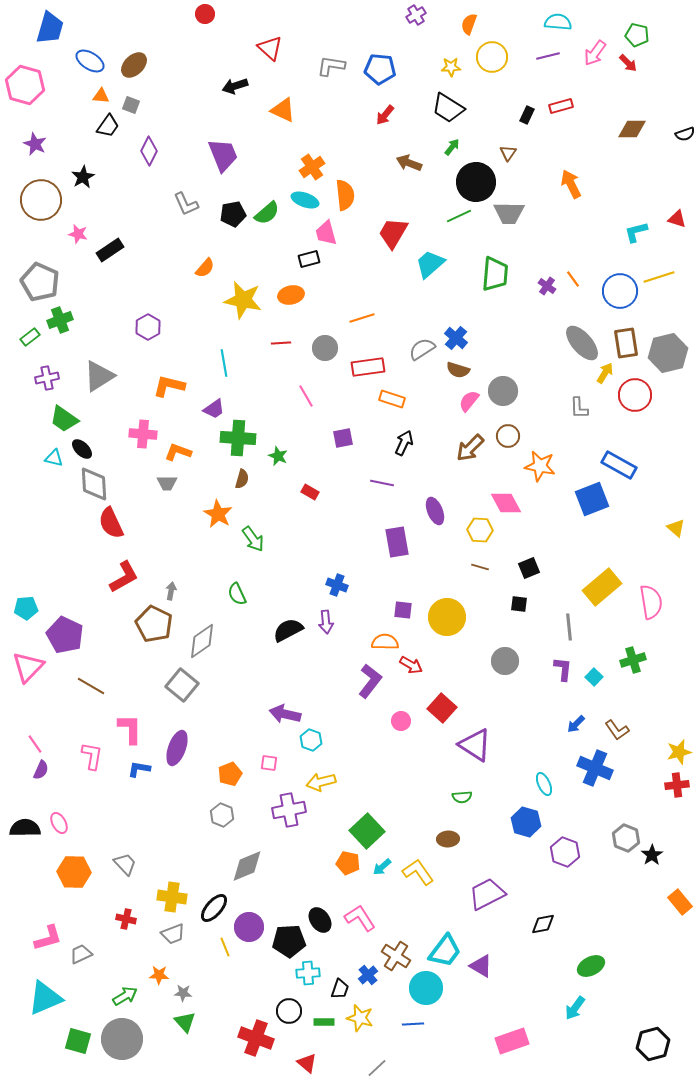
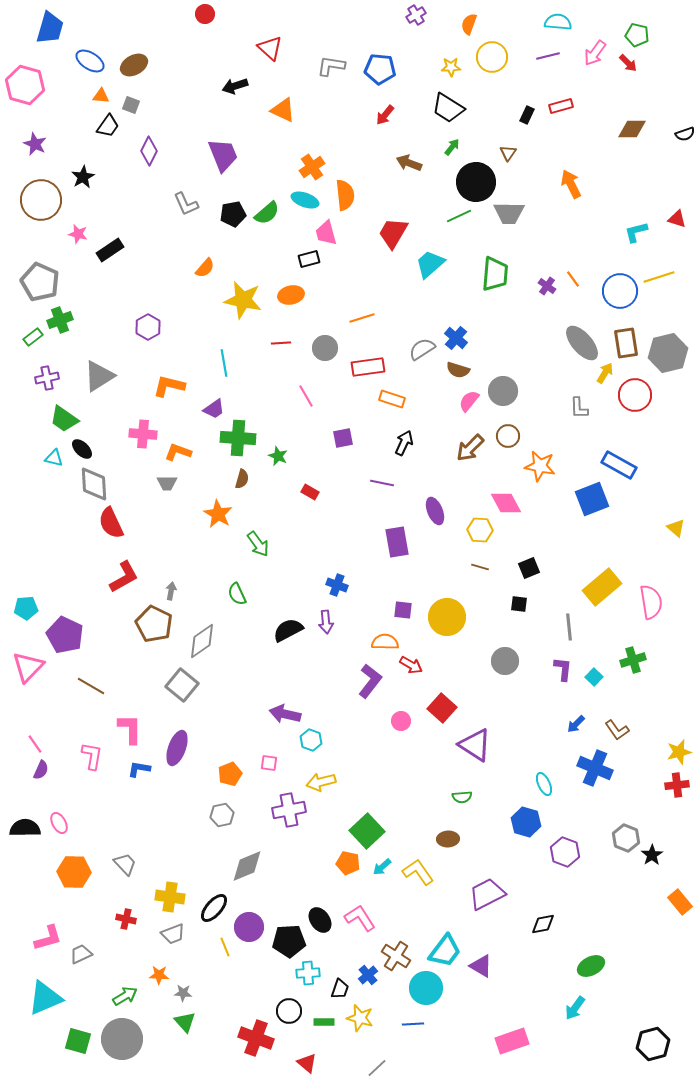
brown ellipse at (134, 65): rotated 16 degrees clockwise
green rectangle at (30, 337): moved 3 px right
green arrow at (253, 539): moved 5 px right, 5 px down
gray hexagon at (222, 815): rotated 25 degrees clockwise
yellow cross at (172, 897): moved 2 px left
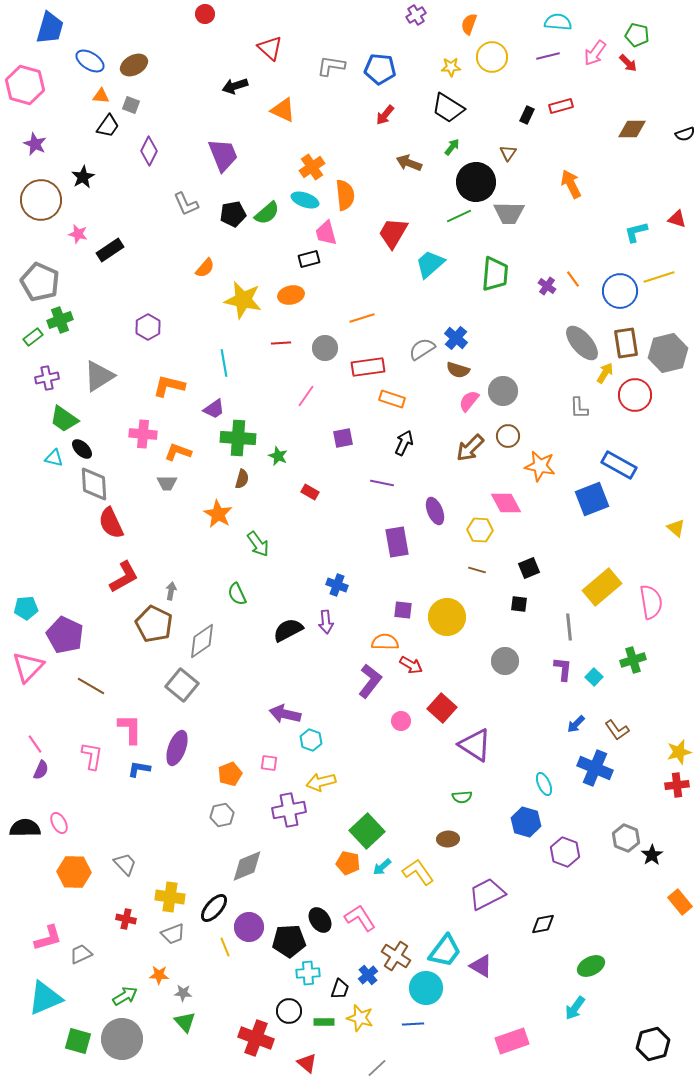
pink line at (306, 396): rotated 65 degrees clockwise
brown line at (480, 567): moved 3 px left, 3 px down
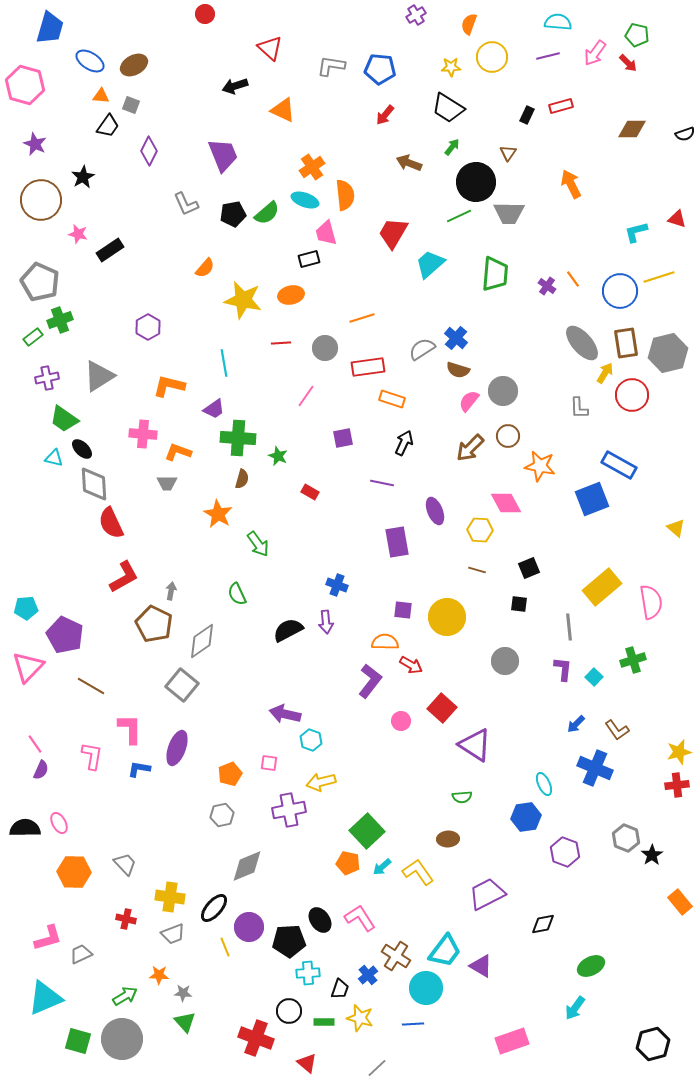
red circle at (635, 395): moved 3 px left
blue hexagon at (526, 822): moved 5 px up; rotated 24 degrees counterclockwise
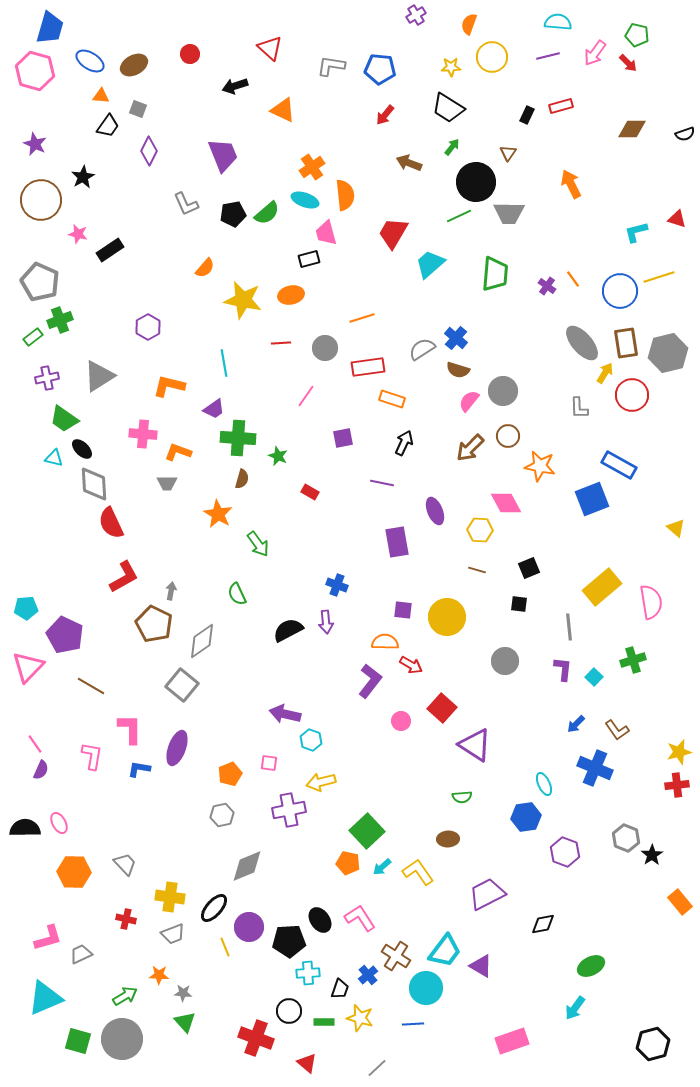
red circle at (205, 14): moved 15 px left, 40 px down
pink hexagon at (25, 85): moved 10 px right, 14 px up
gray square at (131, 105): moved 7 px right, 4 px down
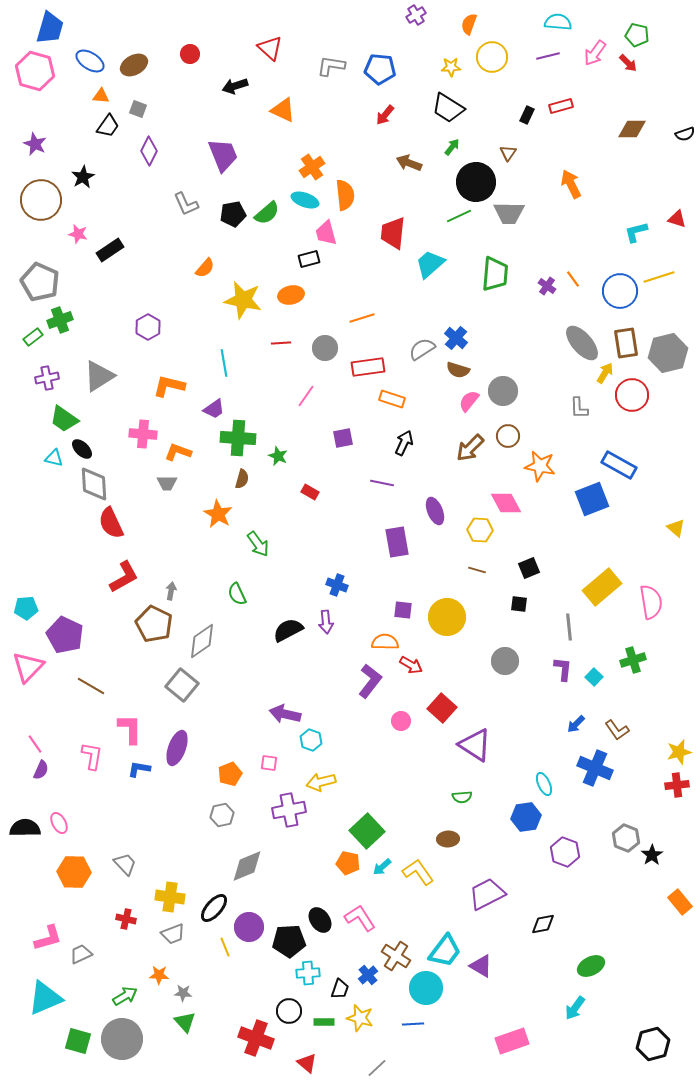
red trapezoid at (393, 233): rotated 24 degrees counterclockwise
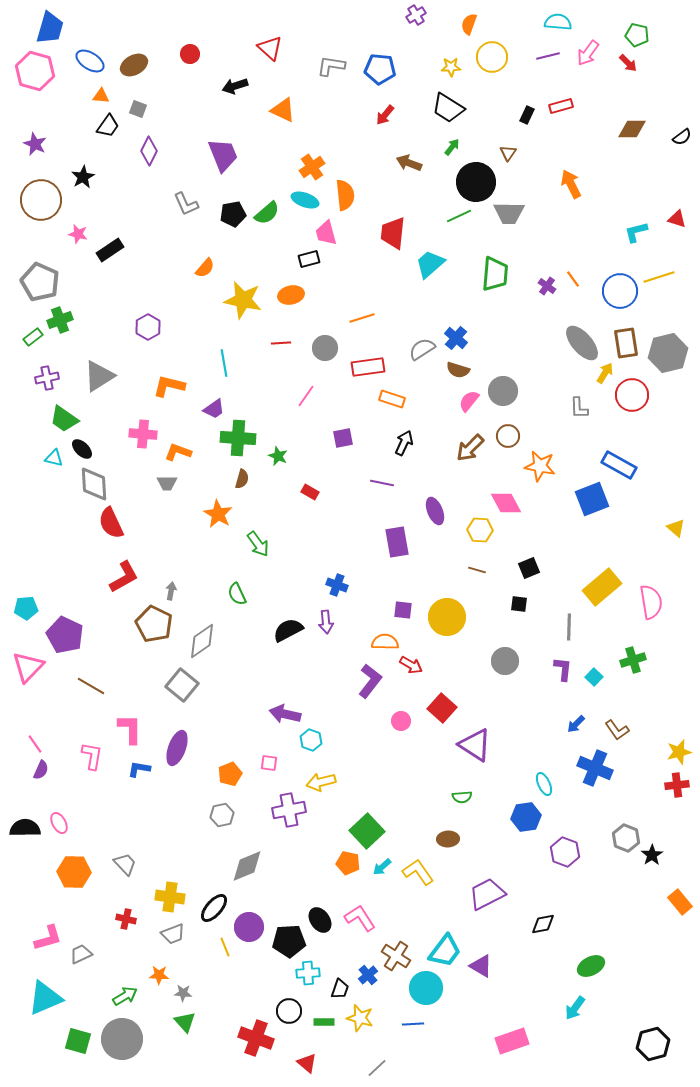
pink arrow at (595, 53): moved 7 px left
black semicircle at (685, 134): moved 3 px left, 3 px down; rotated 18 degrees counterclockwise
gray line at (569, 627): rotated 8 degrees clockwise
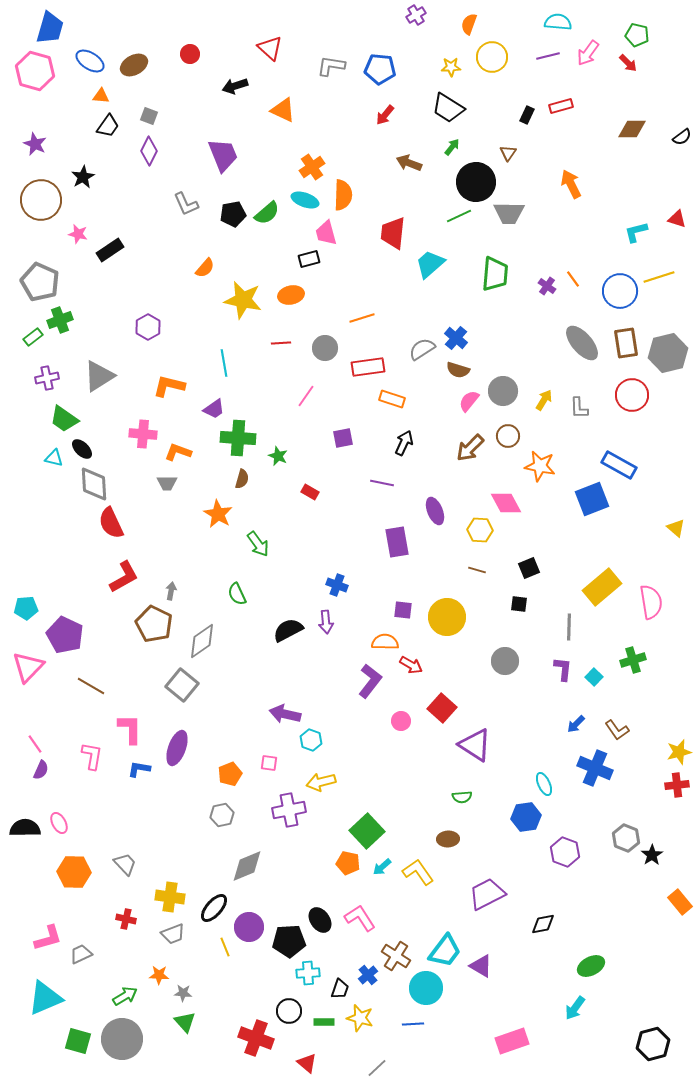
gray square at (138, 109): moved 11 px right, 7 px down
orange semicircle at (345, 195): moved 2 px left; rotated 8 degrees clockwise
yellow arrow at (605, 373): moved 61 px left, 27 px down
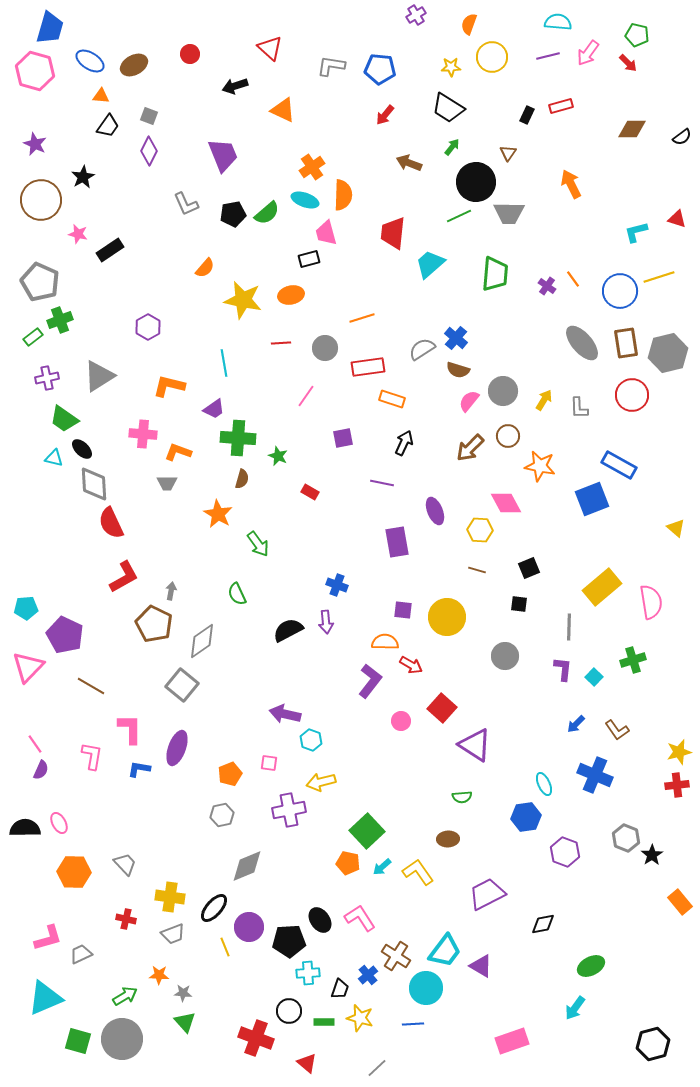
gray circle at (505, 661): moved 5 px up
blue cross at (595, 768): moved 7 px down
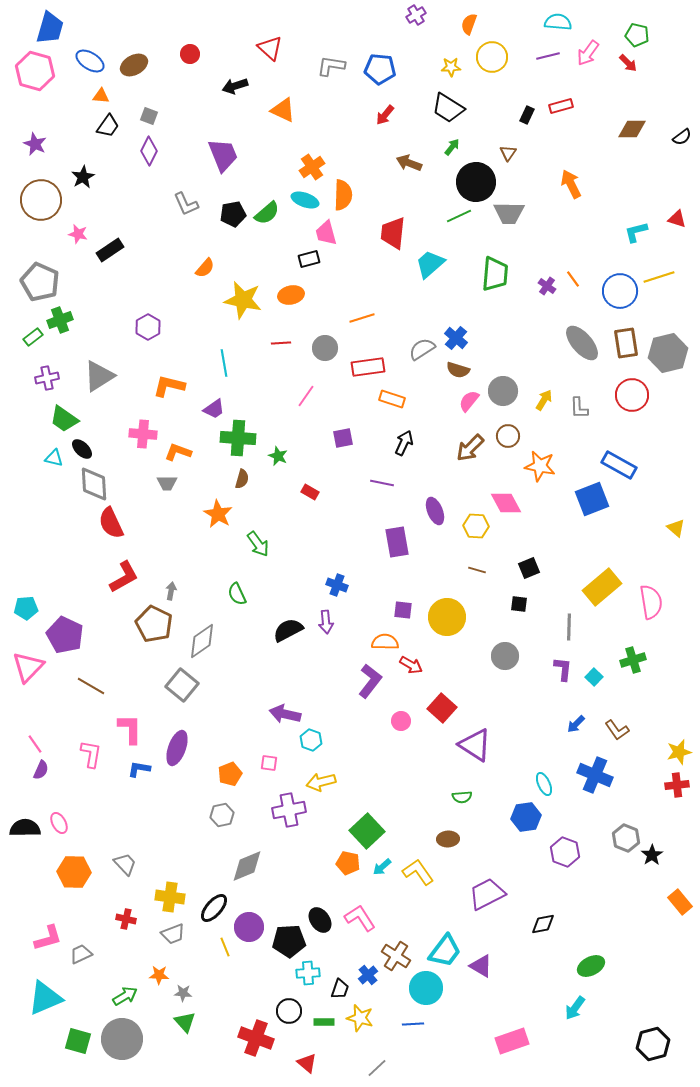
yellow hexagon at (480, 530): moved 4 px left, 4 px up
pink L-shape at (92, 756): moved 1 px left, 2 px up
